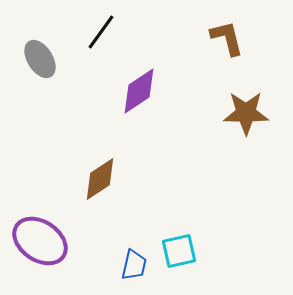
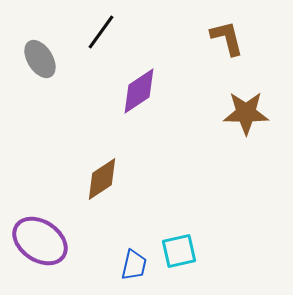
brown diamond: moved 2 px right
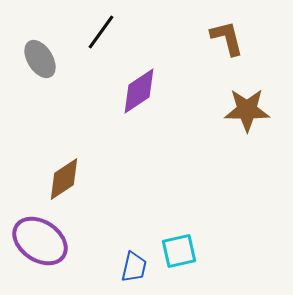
brown star: moved 1 px right, 3 px up
brown diamond: moved 38 px left
blue trapezoid: moved 2 px down
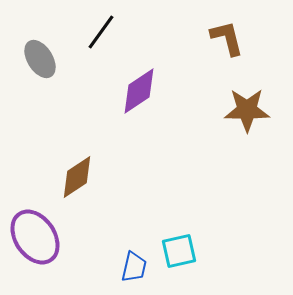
brown diamond: moved 13 px right, 2 px up
purple ellipse: moved 5 px left, 4 px up; rotated 22 degrees clockwise
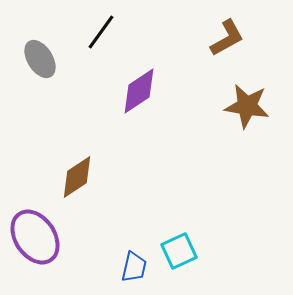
brown L-shape: rotated 75 degrees clockwise
brown star: moved 4 px up; rotated 9 degrees clockwise
cyan square: rotated 12 degrees counterclockwise
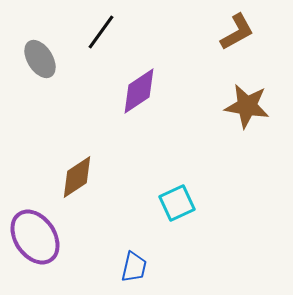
brown L-shape: moved 10 px right, 6 px up
cyan square: moved 2 px left, 48 px up
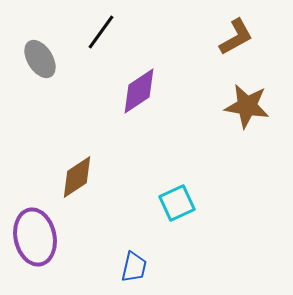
brown L-shape: moved 1 px left, 5 px down
purple ellipse: rotated 22 degrees clockwise
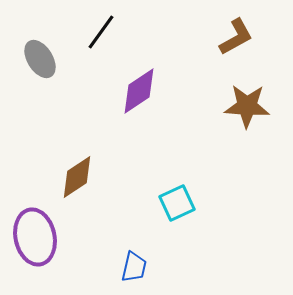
brown star: rotated 6 degrees counterclockwise
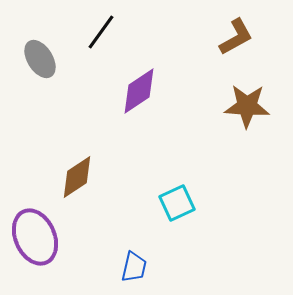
purple ellipse: rotated 12 degrees counterclockwise
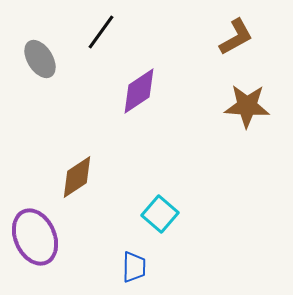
cyan square: moved 17 px left, 11 px down; rotated 24 degrees counterclockwise
blue trapezoid: rotated 12 degrees counterclockwise
